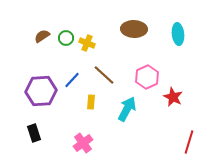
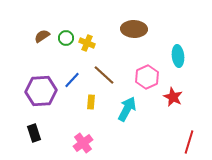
cyan ellipse: moved 22 px down
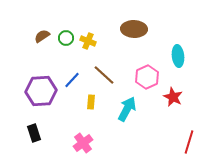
yellow cross: moved 1 px right, 2 px up
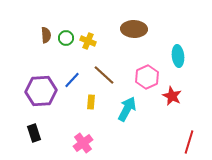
brown semicircle: moved 4 px right, 1 px up; rotated 119 degrees clockwise
red star: moved 1 px left, 1 px up
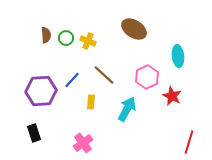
brown ellipse: rotated 30 degrees clockwise
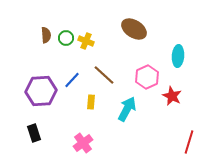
yellow cross: moved 2 px left
cyan ellipse: rotated 10 degrees clockwise
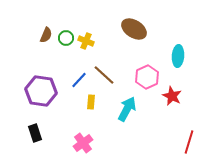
brown semicircle: rotated 28 degrees clockwise
blue line: moved 7 px right
purple hexagon: rotated 12 degrees clockwise
black rectangle: moved 1 px right
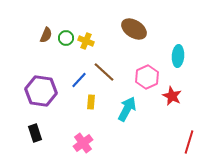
brown line: moved 3 px up
